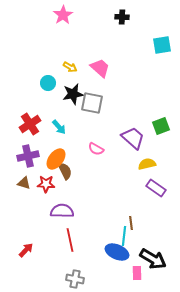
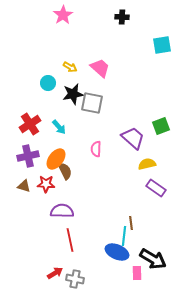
pink semicircle: rotated 63 degrees clockwise
brown triangle: moved 3 px down
red arrow: moved 29 px right, 23 px down; rotated 14 degrees clockwise
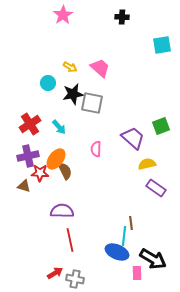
red star: moved 6 px left, 11 px up
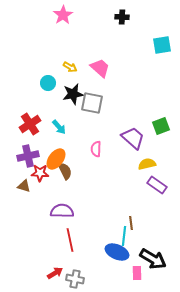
purple rectangle: moved 1 px right, 3 px up
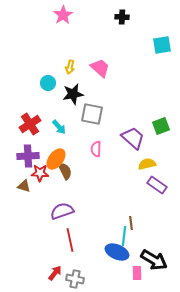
yellow arrow: rotated 72 degrees clockwise
gray square: moved 11 px down
purple cross: rotated 10 degrees clockwise
purple semicircle: rotated 20 degrees counterclockwise
black arrow: moved 1 px right, 1 px down
red arrow: rotated 21 degrees counterclockwise
